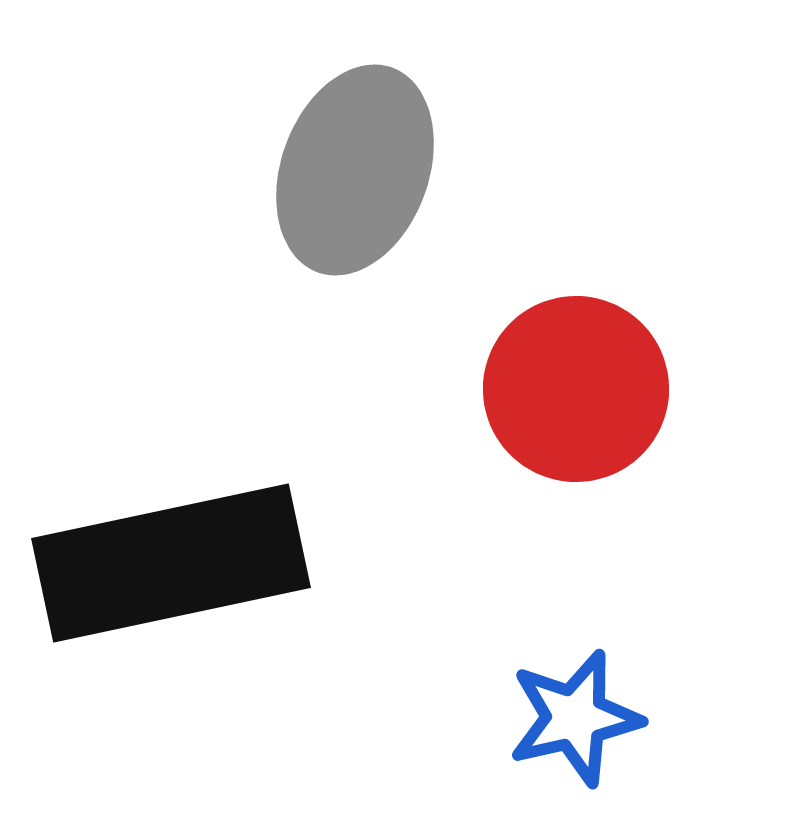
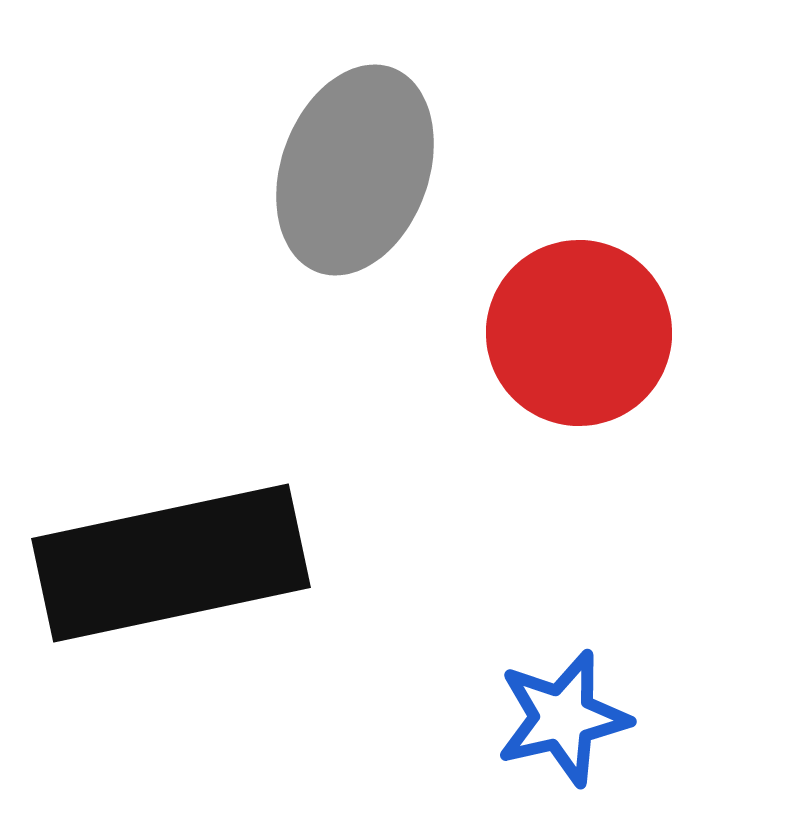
red circle: moved 3 px right, 56 px up
blue star: moved 12 px left
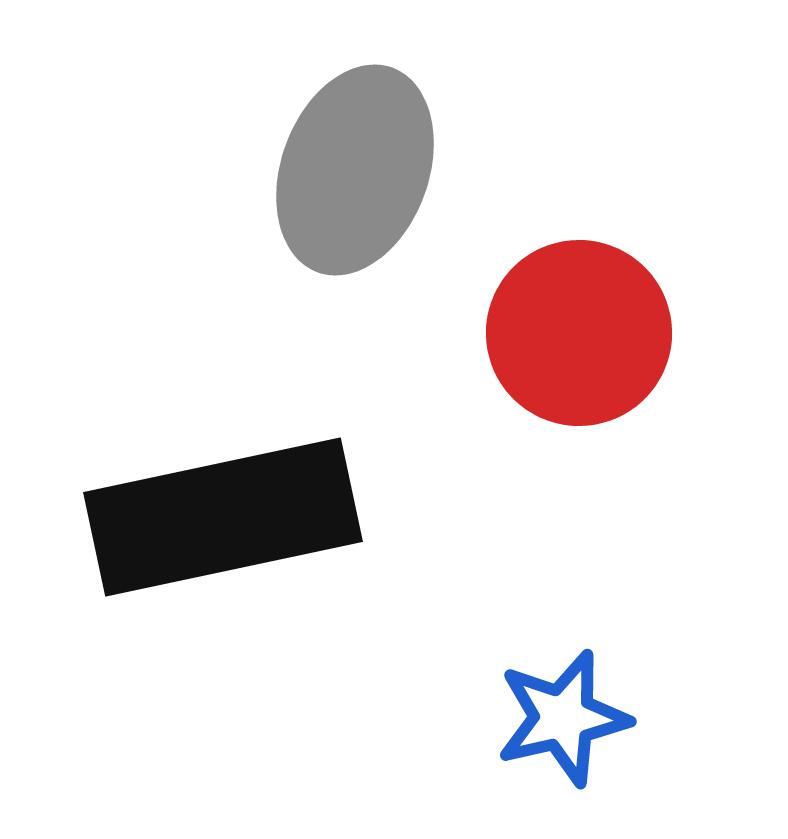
black rectangle: moved 52 px right, 46 px up
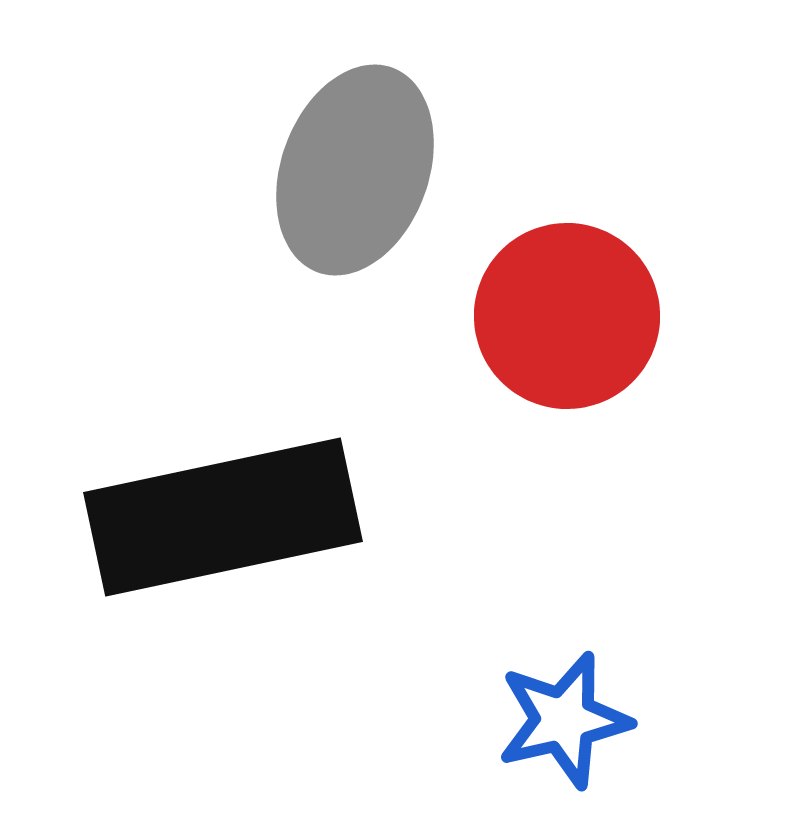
red circle: moved 12 px left, 17 px up
blue star: moved 1 px right, 2 px down
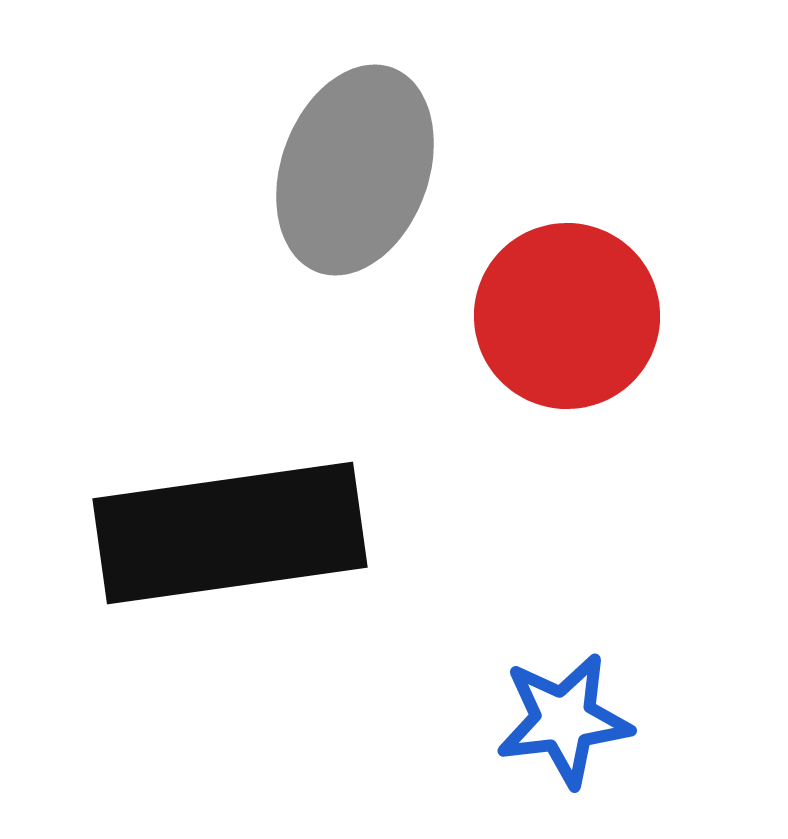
black rectangle: moved 7 px right, 16 px down; rotated 4 degrees clockwise
blue star: rotated 6 degrees clockwise
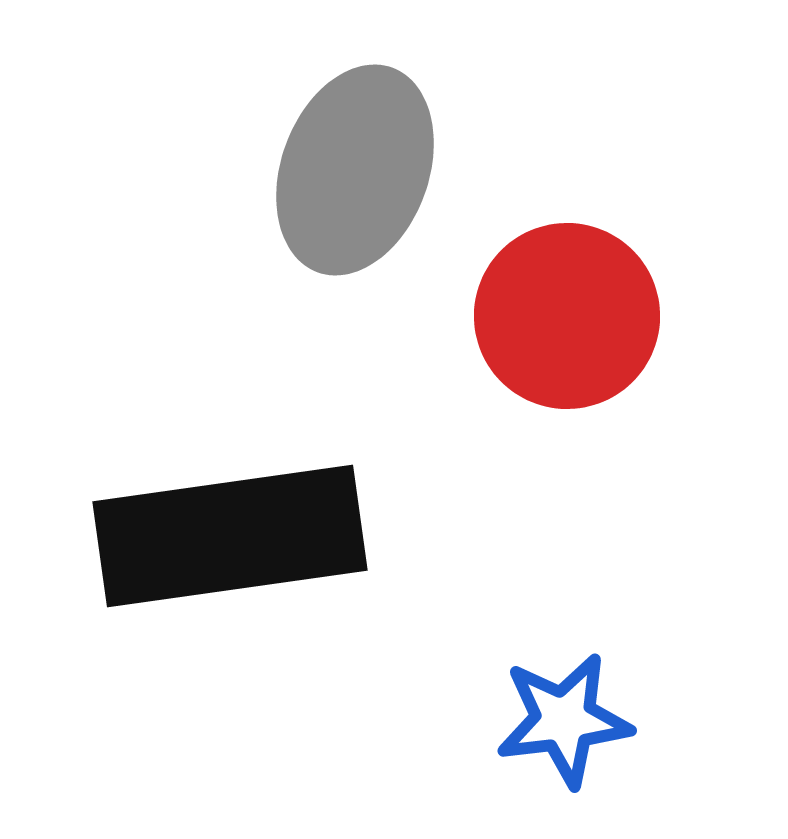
black rectangle: moved 3 px down
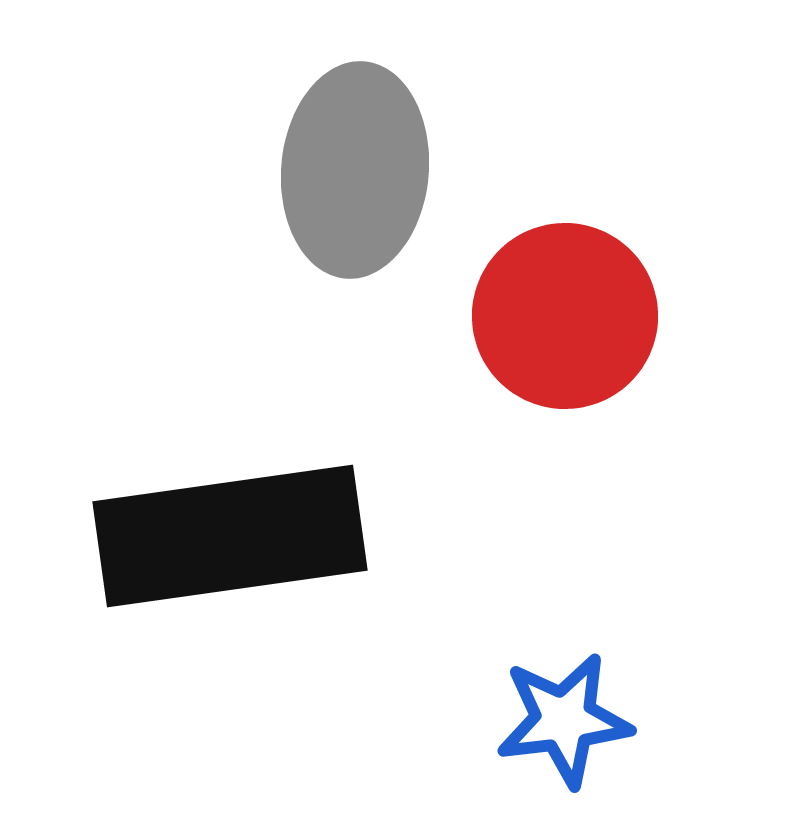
gray ellipse: rotated 15 degrees counterclockwise
red circle: moved 2 px left
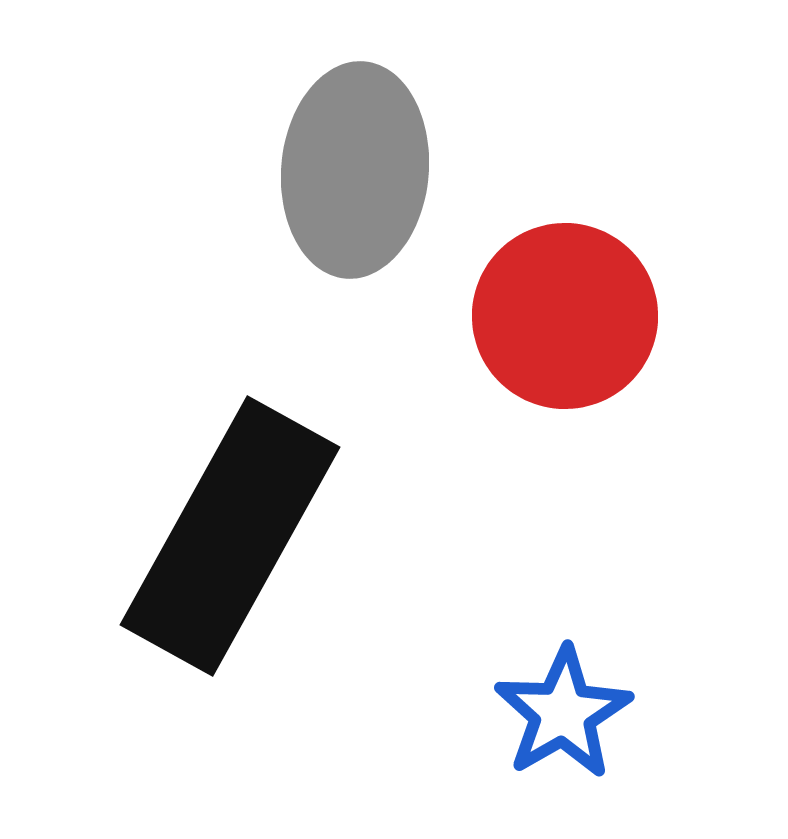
black rectangle: rotated 53 degrees counterclockwise
blue star: moved 1 px left, 7 px up; rotated 23 degrees counterclockwise
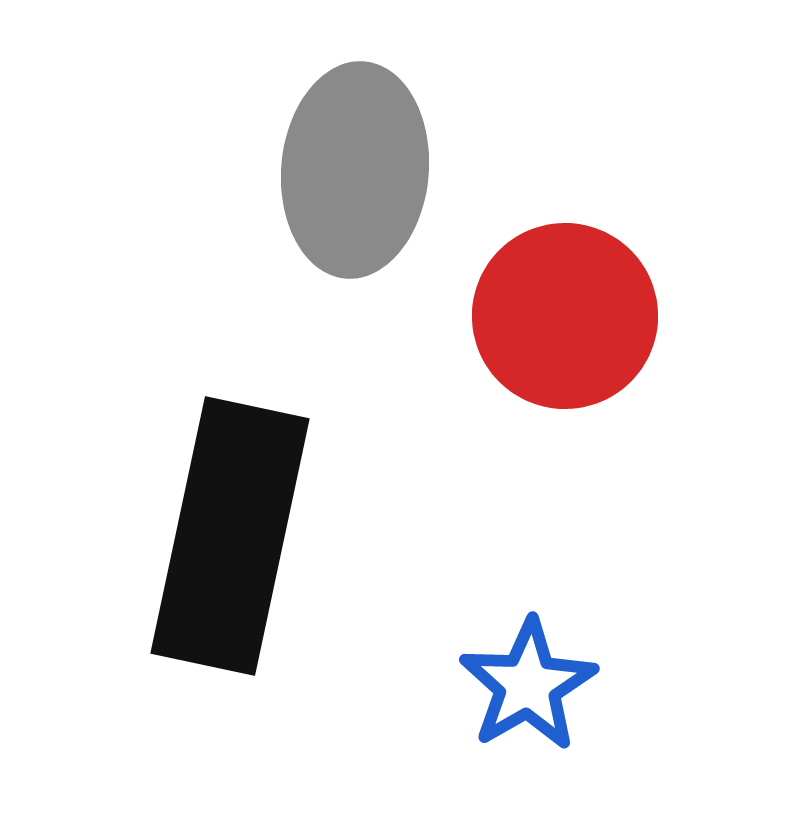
black rectangle: rotated 17 degrees counterclockwise
blue star: moved 35 px left, 28 px up
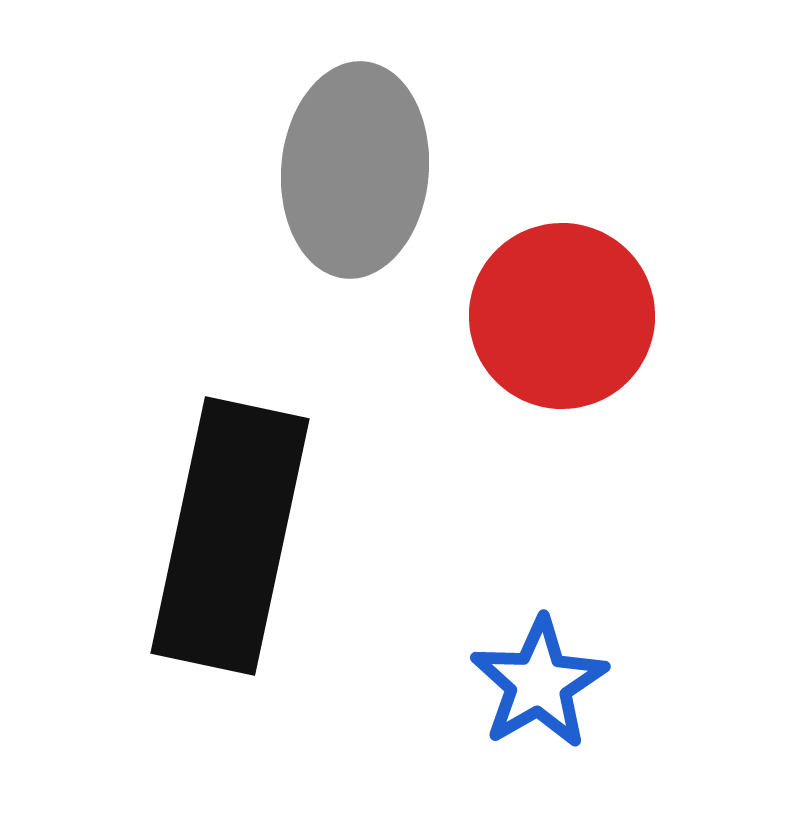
red circle: moved 3 px left
blue star: moved 11 px right, 2 px up
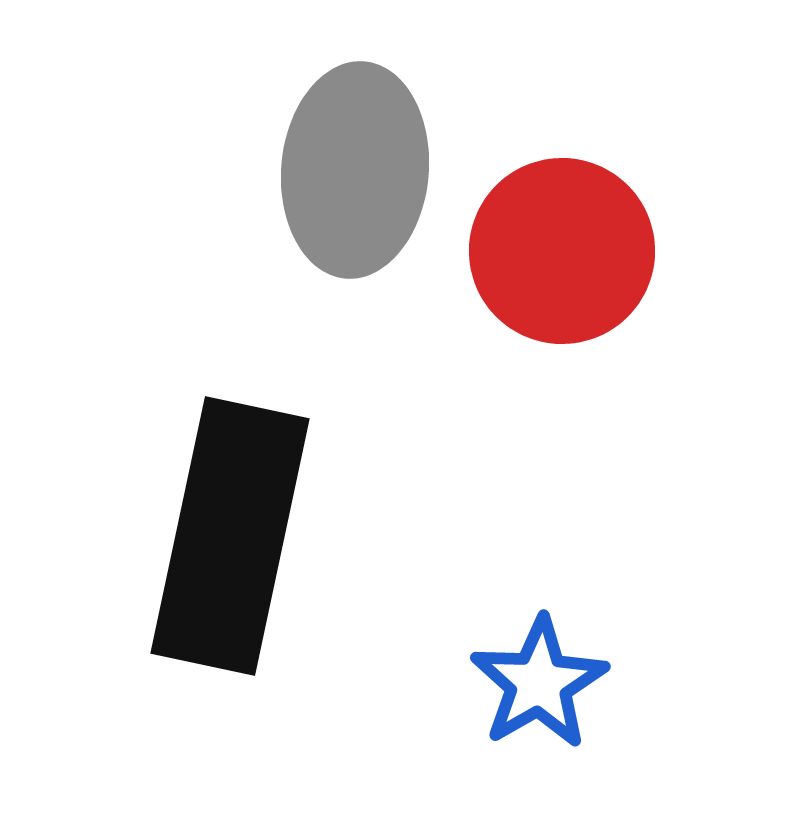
red circle: moved 65 px up
